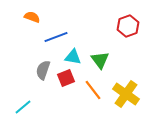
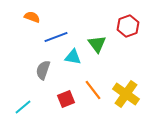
green triangle: moved 3 px left, 16 px up
red square: moved 21 px down
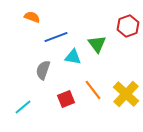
yellow cross: rotated 8 degrees clockwise
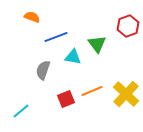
orange line: moved 1 px left, 1 px down; rotated 75 degrees counterclockwise
cyan line: moved 2 px left, 4 px down
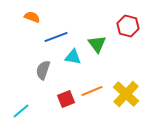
red hexagon: rotated 25 degrees counterclockwise
